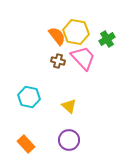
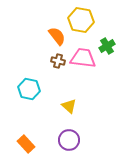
yellow hexagon: moved 5 px right, 12 px up
green cross: moved 7 px down
pink trapezoid: rotated 40 degrees counterclockwise
cyan hexagon: moved 8 px up
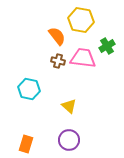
orange rectangle: rotated 60 degrees clockwise
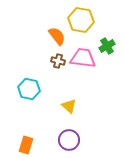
orange rectangle: moved 1 px down
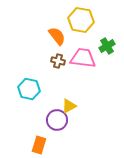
yellow triangle: rotated 49 degrees clockwise
purple circle: moved 12 px left, 20 px up
orange rectangle: moved 13 px right
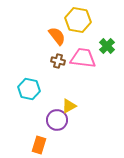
yellow hexagon: moved 3 px left
green cross: rotated 14 degrees counterclockwise
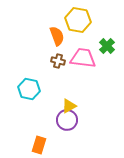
orange semicircle: rotated 18 degrees clockwise
purple circle: moved 10 px right
